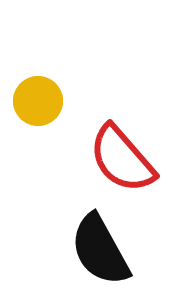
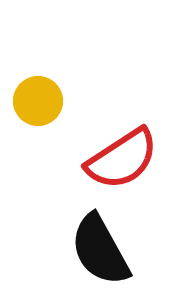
red semicircle: rotated 82 degrees counterclockwise
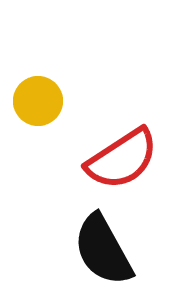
black semicircle: moved 3 px right
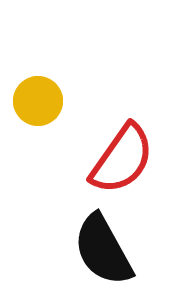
red semicircle: rotated 22 degrees counterclockwise
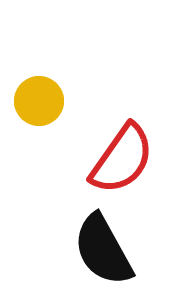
yellow circle: moved 1 px right
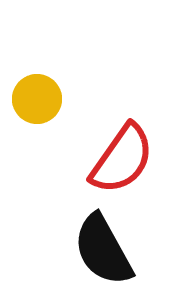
yellow circle: moved 2 px left, 2 px up
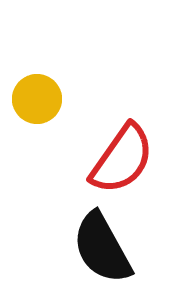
black semicircle: moved 1 px left, 2 px up
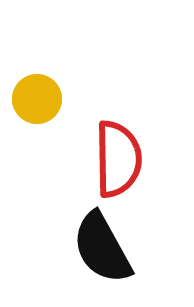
red semicircle: moved 4 px left; rotated 36 degrees counterclockwise
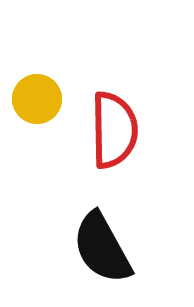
red semicircle: moved 4 px left, 29 px up
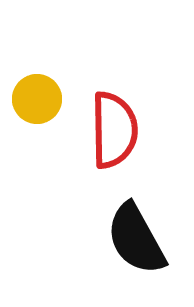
black semicircle: moved 34 px right, 9 px up
